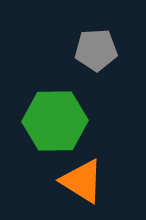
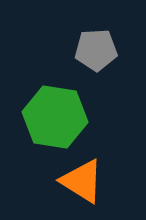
green hexagon: moved 4 px up; rotated 10 degrees clockwise
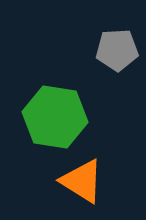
gray pentagon: moved 21 px right
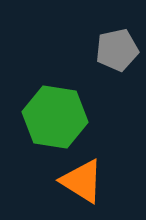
gray pentagon: rotated 9 degrees counterclockwise
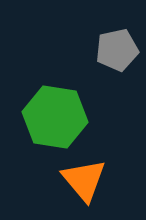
orange triangle: moved 2 px right, 1 px up; rotated 18 degrees clockwise
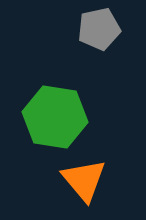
gray pentagon: moved 18 px left, 21 px up
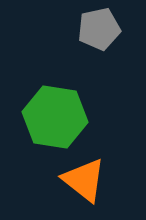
orange triangle: rotated 12 degrees counterclockwise
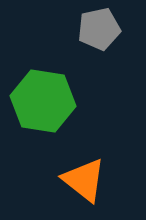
green hexagon: moved 12 px left, 16 px up
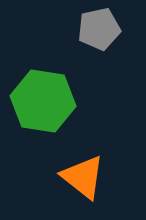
orange triangle: moved 1 px left, 3 px up
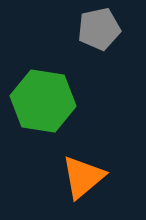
orange triangle: rotated 42 degrees clockwise
